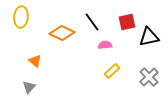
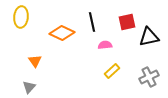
black line: rotated 24 degrees clockwise
orange triangle: rotated 16 degrees clockwise
gray cross: rotated 18 degrees clockwise
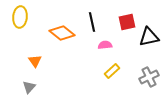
yellow ellipse: moved 1 px left
orange diamond: rotated 15 degrees clockwise
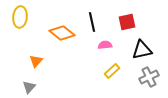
black triangle: moved 7 px left, 13 px down
orange triangle: moved 1 px right; rotated 16 degrees clockwise
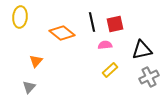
red square: moved 12 px left, 2 px down
yellow rectangle: moved 2 px left, 1 px up
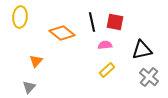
red square: moved 2 px up; rotated 24 degrees clockwise
yellow rectangle: moved 3 px left
gray cross: rotated 24 degrees counterclockwise
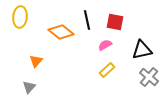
black line: moved 5 px left, 2 px up
orange diamond: moved 1 px left, 1 px up
pink semicircle: rotated 24 degrees counterclockwise
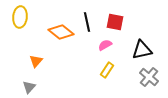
black line: moved 2 px down
yellow rectangle: rotated 14 degrees counterclockwise
